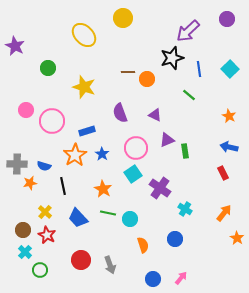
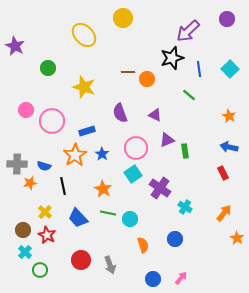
cyan cross at (185, 209): moved 2 px up
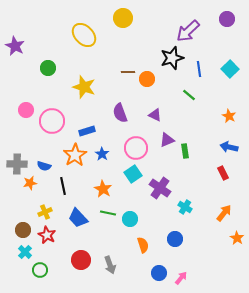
yellow cross at (45, 212): rotated 24 degrees clockwise
blue circle at (153, 279): moved 6 px right, 6 px up
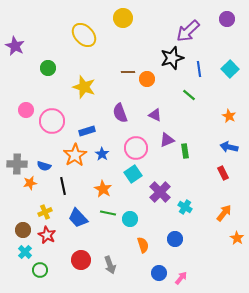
purple cross at (160, 188): moved 4 px down; rotated 10 degrees clockwise
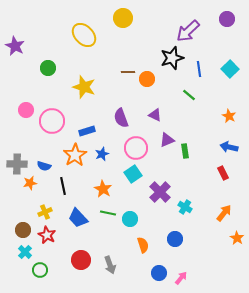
purple semicircle at (120, 113): moved 1 px right, 5 px down
blue star at (102, 154): rotated 16 degrees clockwise
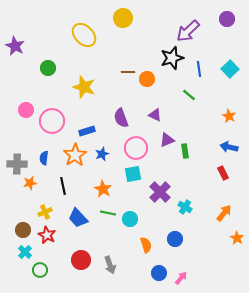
blue semicircle at (44, 166): moved 8 px up; rotated 80 degrees clockwise
cyan square at (133, 174): rotated 24 degrees clockwise
orange semicircle at (143, 245): moved 3 px right
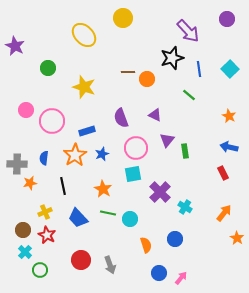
purple arrow at (188, 31): rotated 90 degrees counterclockwise
purple triangle at (167, 140): rotated 28 degrees counterclockwise
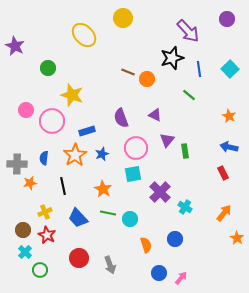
brown line at (128, 72): rotated 24 degrees clockwise
yellow star at (84, 87): moved 12 px left, 8 px down
red circle at (81, 260): moved 2 px left, 2 px up
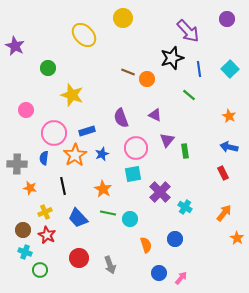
pink circle at (52, 121): moved 2 px right, 12 px down
orange star at (30, 183): moved 5 px down; rotated 24 degrees clockwise
cyan cross at (25, 252): rotated 24 degrees counterclockwise
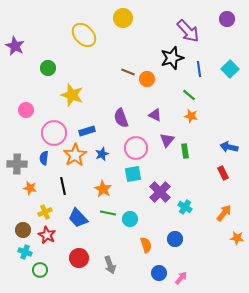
orange star at (229, 116): moved 38 px left; rotated 16 degrees counterclockwise
orange star at (237, 238): rotated 24 degrees counterclockwise
